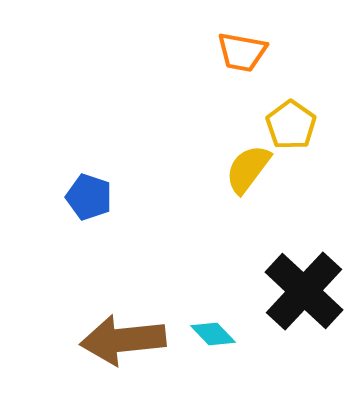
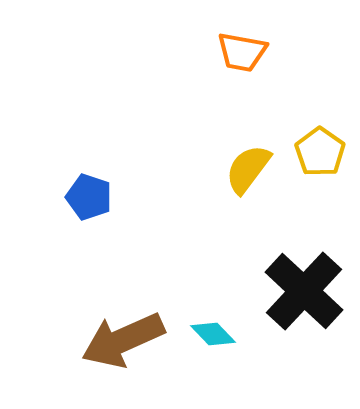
yellow pentagon: moved 29 px right, 27 px down
brown arrow: rotated 18 degrees counterclockwise
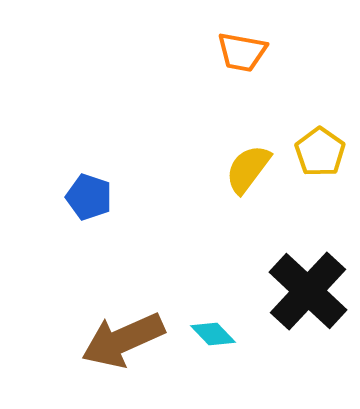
black cross: moved 4 px right
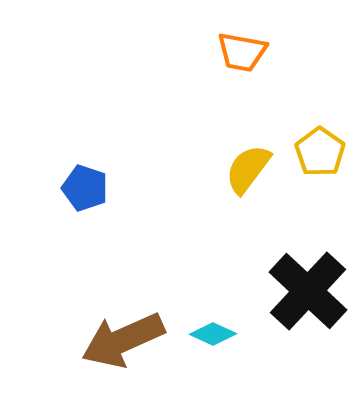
blue pentagon: moved 4 px left, 9 px up
cyan diamond: rotated 21 degrees counterclockwise
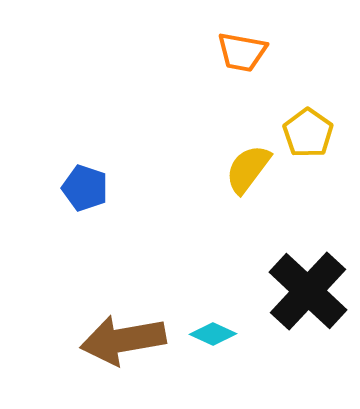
yellow pentagon: moved 12 px left, 19 px up
brown arrow: rotated 14 degrees clockwise
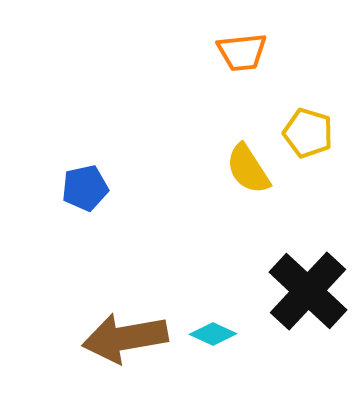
orange trapezoid: rotated 16 degrees counterclockwise
yellow pentagon: rotated 18 degrees counterclockwise
yellow semicircle: rotated 70 degrees counterclockwise
blue pentagon: rotated 30 degrees counterclockwise
brown arrow: moved 2 px right, 2 px up
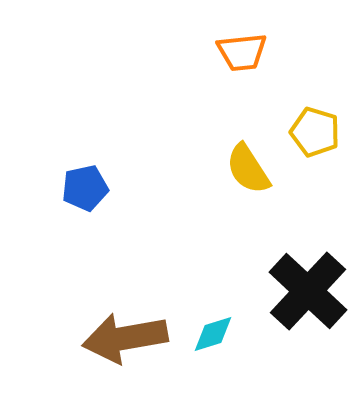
yellow pentagon: moved 7 px right, 1 px up
cyan diamond: rotated 42 degrees counterclockwise
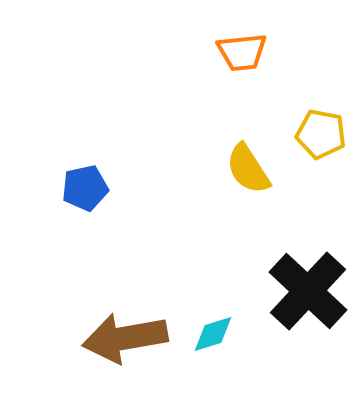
yellow pentagon: moved 6 px right, 2 px down; rotated 6 degrees counterclockwise
